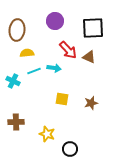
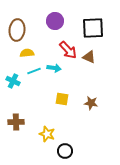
brown star: rotated 24 degrees clockwise
black circle: moved 5 px left, 2 px down
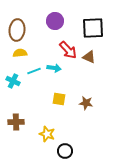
yellow semicircle: moved 7 px left
yellow square: moved 3 px left
brown star: moved 5 px left
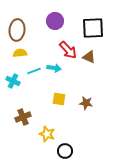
brown cross: moved 7 px right, 5 px up; rotated 21 degrees counterclockwise
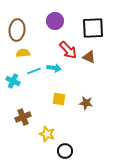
yellow semicircle: moved 3 px right
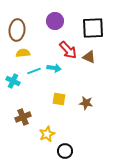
yellow star: rotated 28 degrees clockwise
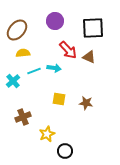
brown ellipse: rotated 35 degrees clockwise
cyan cross: rotated 24 degrees clockwise
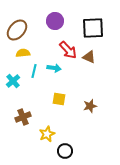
cyan line: rotated 56 degrees counterclockwise
brown star: moved 4 px right, 3 px down; rotated 24 degrees counterclockwise
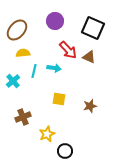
black square: rotated 25 degrees clockwise
